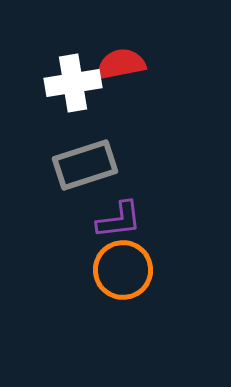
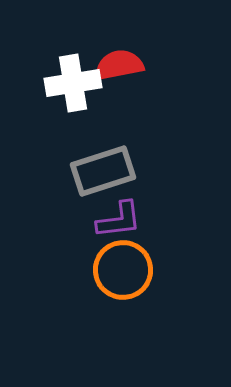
red semicircle: moved 2 px left, 1 px down
gray rectangle: moved 18 px right, 6 px down
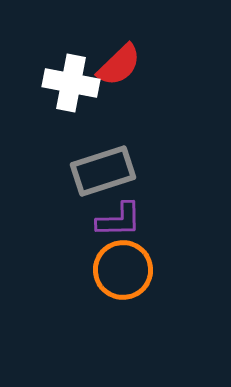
red semicircle: rotated 147 degrees clockwise
white cross: moved 2 px left; rotated 20 degrees clockwise
purple L-shape: rotated 6 degrees clockwise
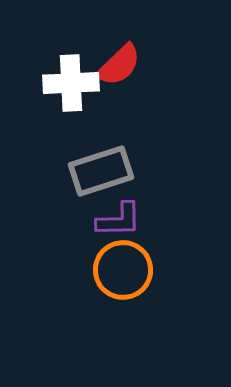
white cross: rotated 14 degrees counterclockwise
gray rectangle: moved 2 px left
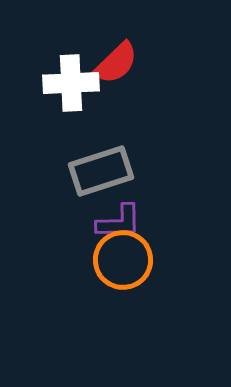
red semicircle: moved 3 px left, 2 px up
purple L-shape: moved 2 px down
orange circle: moved 10 px up
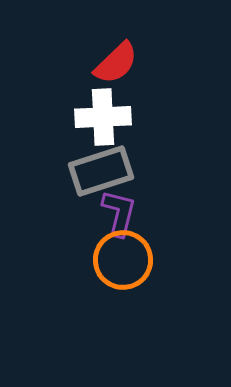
white cross: moved 32 px right, 34 px down
purple L-shape: moved 9 px up; rotated 75 degrees counterclockwise
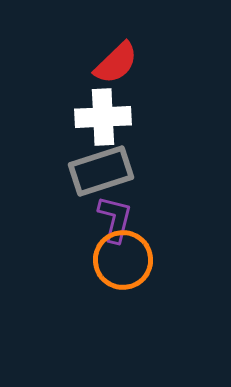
purple L-shape: moved 4 px left, 6 px down
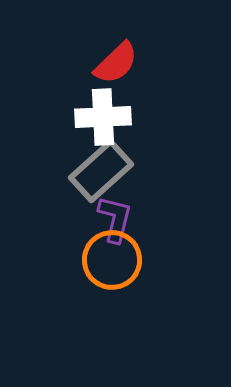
gray rectangle: rotated 24 degrees counterclockwise
orange circle: moved 11 px left
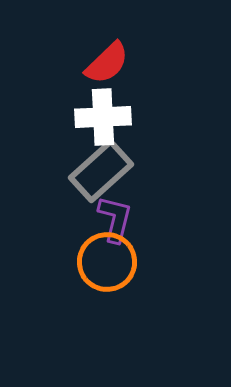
red semicircle: moved 9 px left
orange circle: moved 5 px left, 2 px down
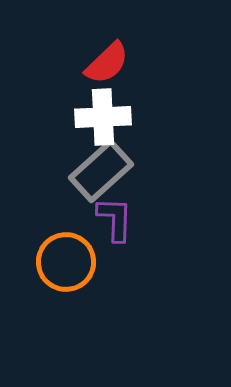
purple L-shape: rotated 12 degrees counterclockwise
orange circle: moved 41 px left
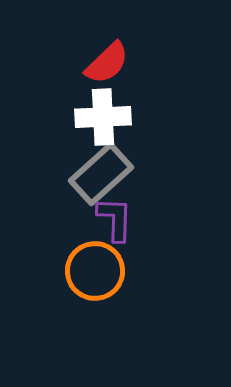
gray rectangle: moved 3 px down
orange circle: moved 29 px right, 9 px down
